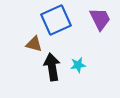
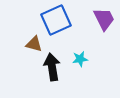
purple trapezoid: moved 4 px right
cyan star: moved 2 px right, 6 px up
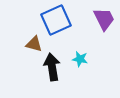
cyan star: rotated 21 degrees clockwise
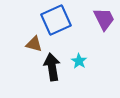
cyan star: moved 1 px left, 2 px down; rotated 21 degrees clockwise
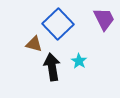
blue square: moved 2 px right, 4 px down; rotated 20 degrees counterclockwise
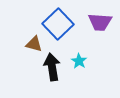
purple trapezoid: moved 4 px left, 3 px down; rotated 120 degrees clockwise
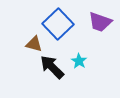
purple trapezoid: rotated 15 degrees clockwise
black arrow: rotated 36 degrees counterclockwise
